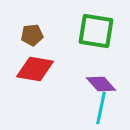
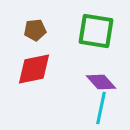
brown pentagon: moved 3 px right, 5 px up
red diamond: moved 1 px left; rotated 21 degrees counterclockwise
purple diamond: moved 2 px up
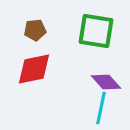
purple diamond: moved 5 px right
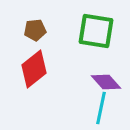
red diamond: rotated 27 degrees counterclockwise
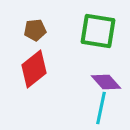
green square: moved 2 px right
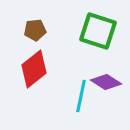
green square: rotated 9 degrees clockwise
purple diamond: rotated 16 degrees counterclockwise
cyan line: moved 20 px left, 12 px up
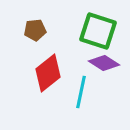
red diamond: moved 14 px right, 4 px down
purple diamond: moved 2 px left, 19 px up
cyan line: moved 4 px up
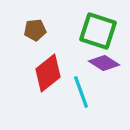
cyan line: rotated 32 degrees counterclockwise
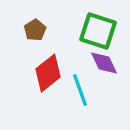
brown pentagon: rotated 25 degrees counterclockwise
purple diamond: rotated 32 degrees clockwise
cyan line: moved 1 px left, 2 px up
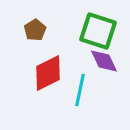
purple diamond: moved 2 px up
red diamond: rotated 12 degrees clockwise
cyan line: rotated 32 degrees clockwise
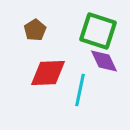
red diamond: rotated 24 degrees clockwise
